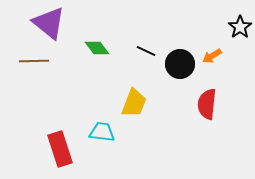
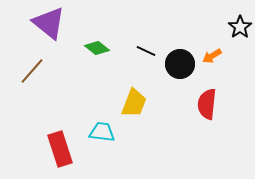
green diamond: rotated 15 degrees counterclockwise
brown line: moved 2 px left, 10 px down; rotated 48 degrees counterclockwise
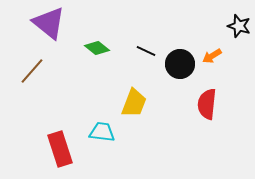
black star: moved 1 px left, 1 px up; rotated 20 degrees counterclockwise
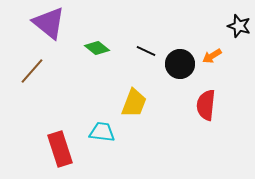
red semicircle: moved 1 px left, 1 px down
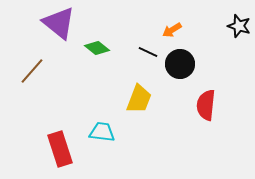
purple triangle: moved 10 px right
black line: moved 2 px right, 1 px down
orange arrow: moved 40 px left, 26 px up
yellow trapezoid: moved 5 px right, 4 px up
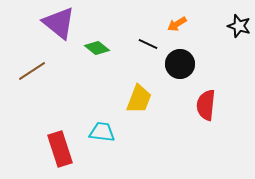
orange arrow: moved 5 px right, 6 px up
black line: moved 8 px up
brown line: rotated 16 degrees clockwise
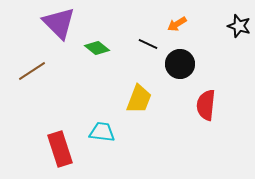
purple triangle: rotated 6 degrees clockwise
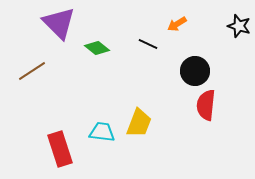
black circle: moved 15 px right, 7 px down
yellow trapezoid: moved 24 px down
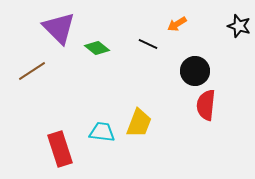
purple triangle: moved 5 px down
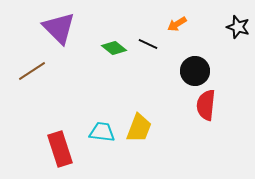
black star: moved 1 px left, 1 px down
green diamond: moved 17 px right
yellow trapezoid: moved 5 px down
